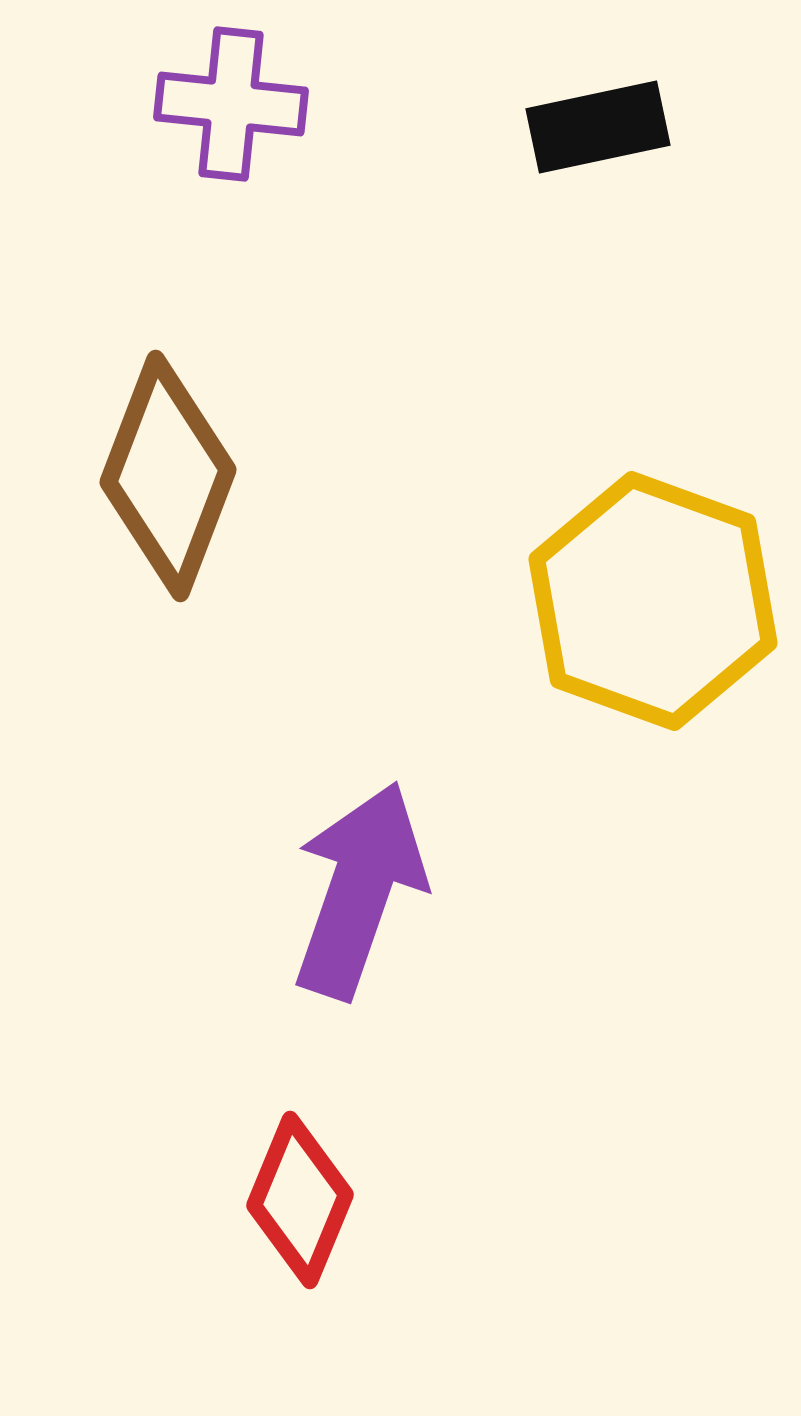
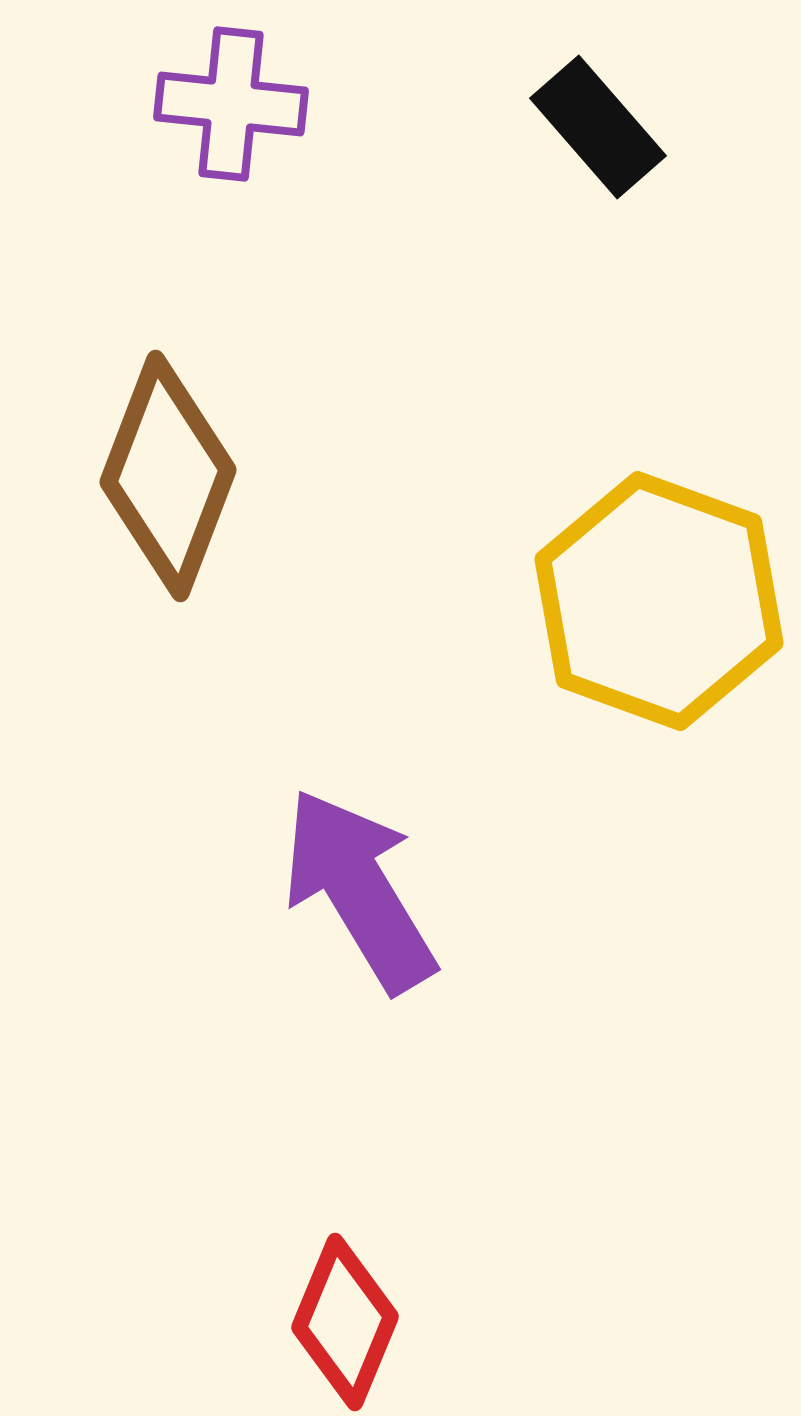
black rectangle: rotated 61 degrees clockwise
yellow hexagon: moved 6 px right
purple arrow: rotated 50 degrees counterclockwise
red diamond: moved 45 px right, 122 px down
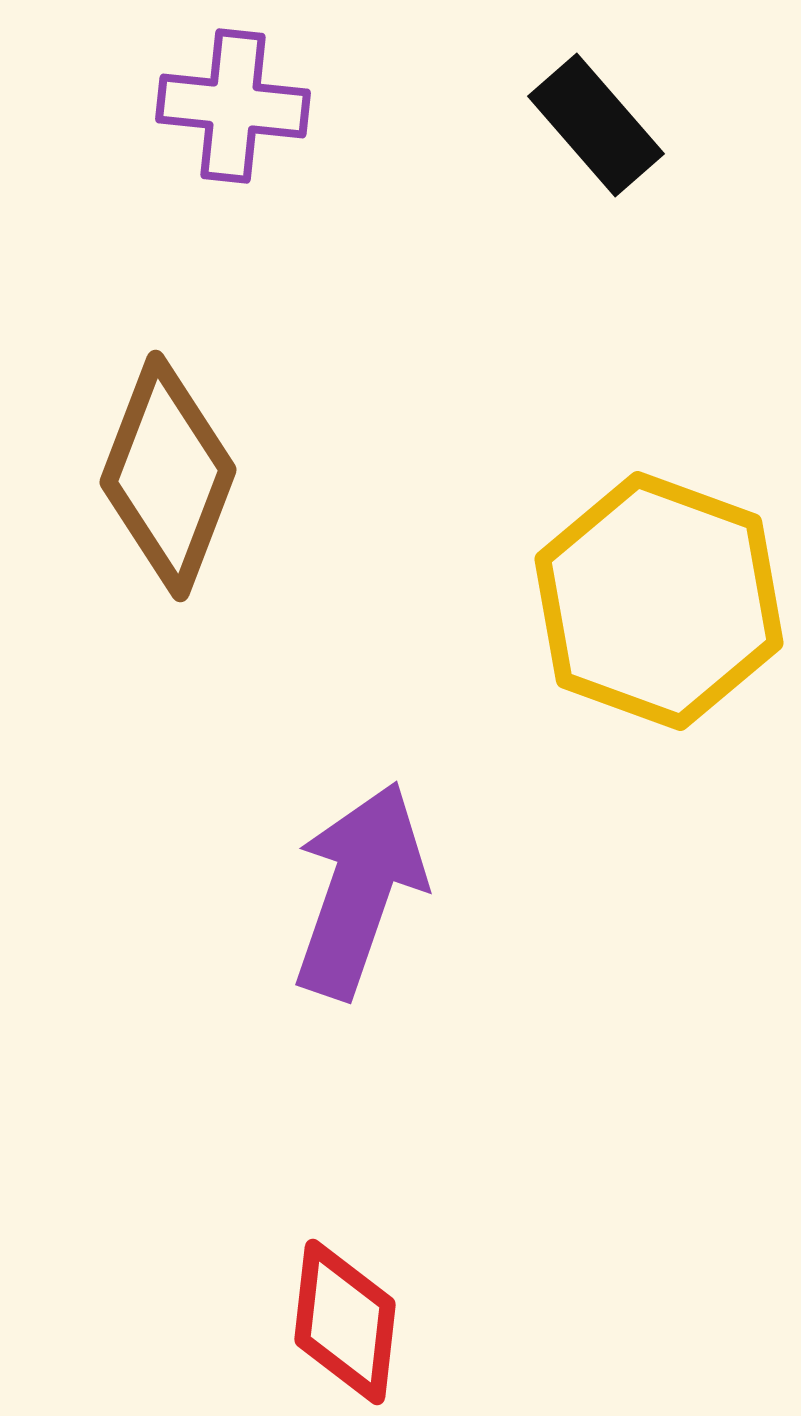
purple cross: moved 2 px right, 2 px down
black rectangle: moved 2 px left, 2 px up
purple arrow: rotated 50 degrees clockwise
red diamond: rotated 16 degrees counterclockwise
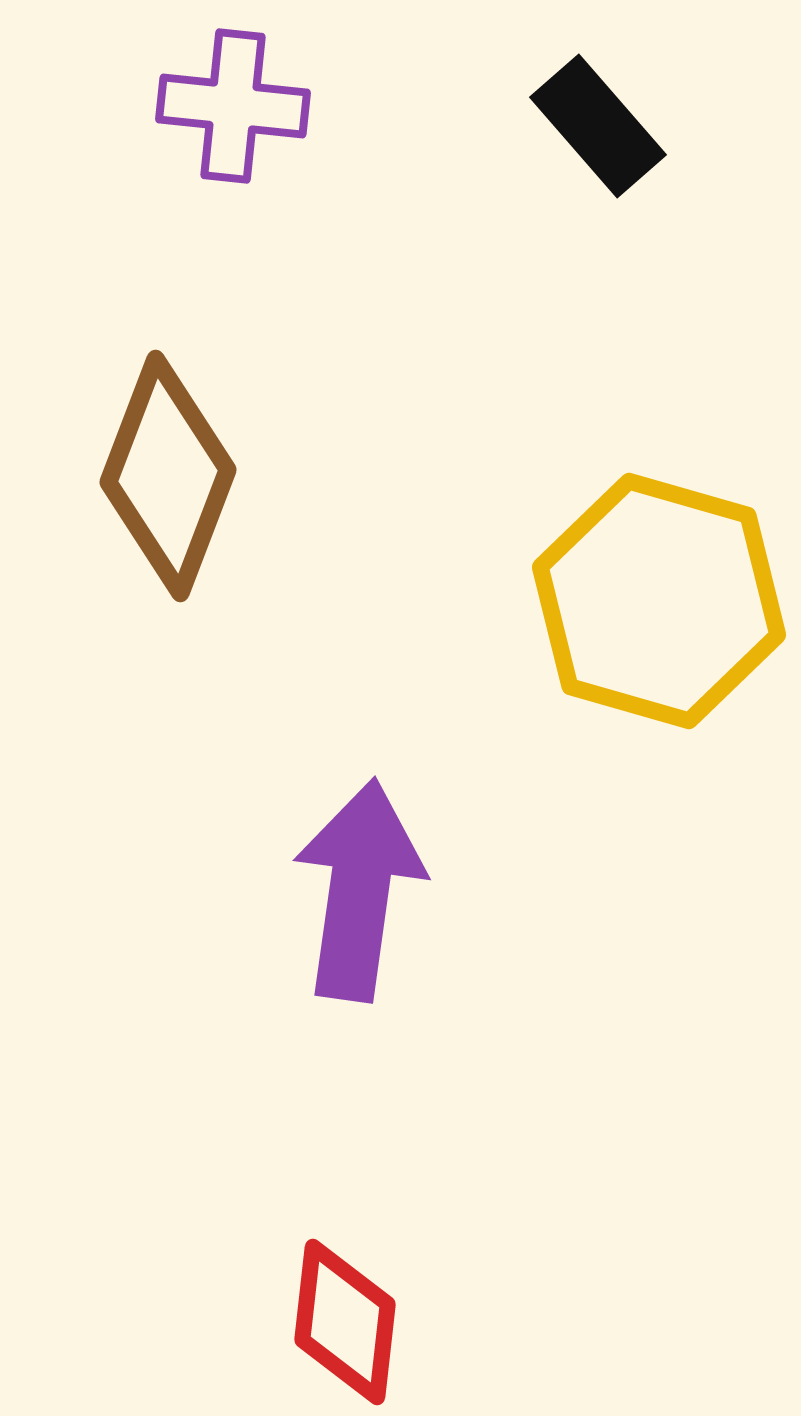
black rectangle: moved 2 px right, 1 px down
yellow hexagon: rotated 4 degrees counterclockwise
purple arrow: rotated 11 degrees counterclockwise
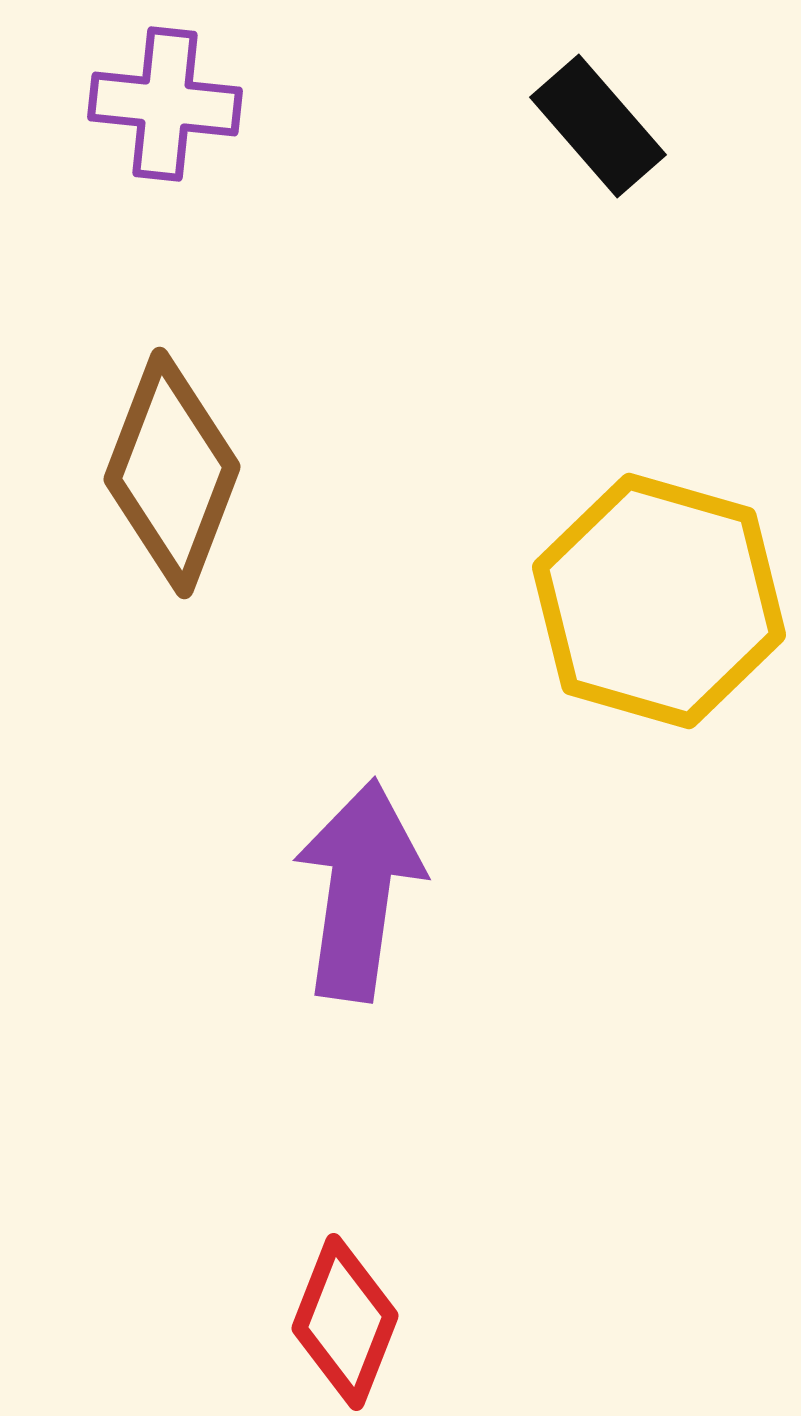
purple cross: moved 68 px left, 2 px up
brown diamond: moved 4 px right, 3 px up
red diamond: rotated 15 degrees clockwise
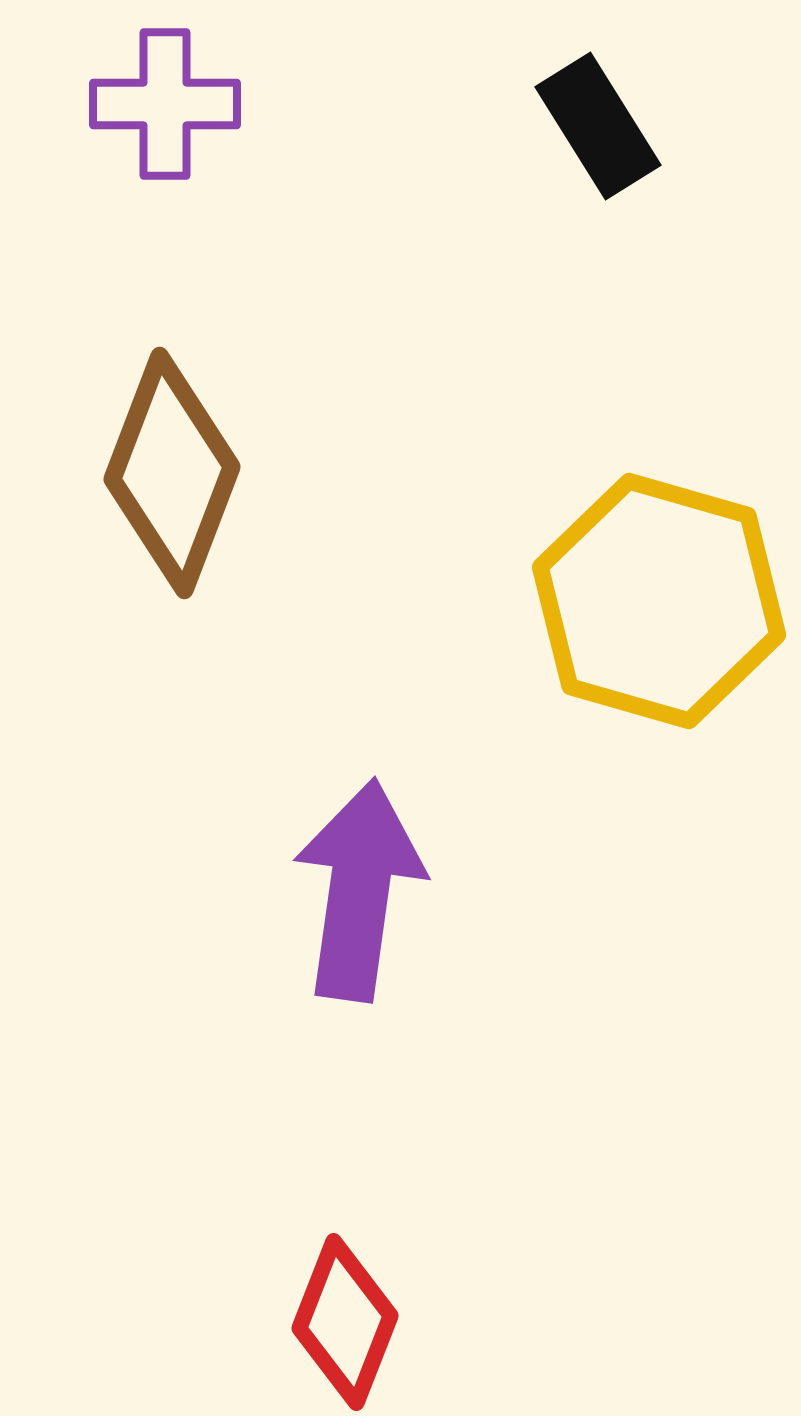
purple cross: rotated 6 degrees counterclockwise
black rectangle: rotated 9 degrees clockwise
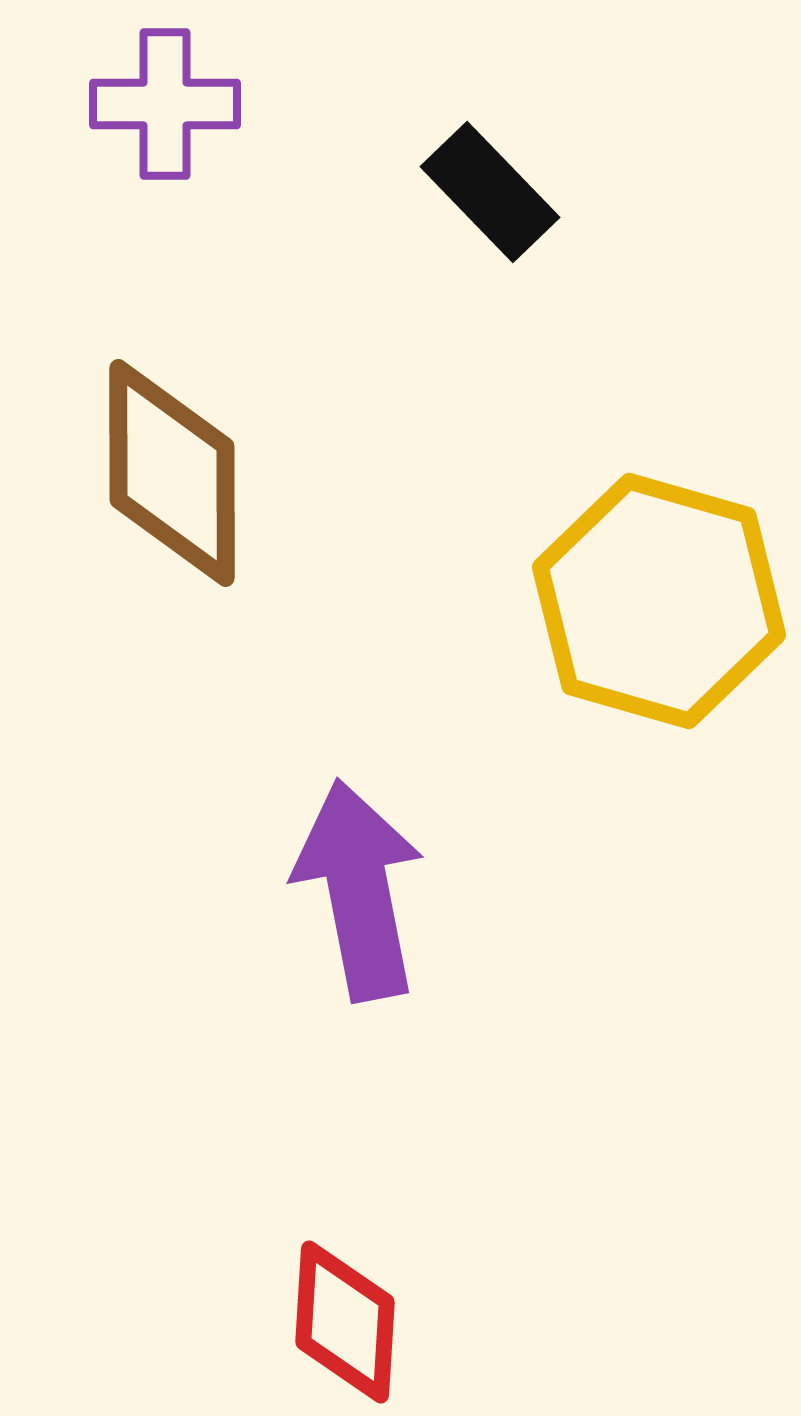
black rectangle: moved 108 px left, 66 px down; rotated 12 degrees counterclockwise
brown diamond: rotated 21 degrees counterclockwise
purple arrow: rotated 19 degrees counterclockwise
red diamond: rotated 18 degrees counterclockwise
